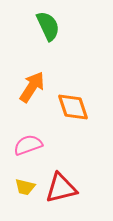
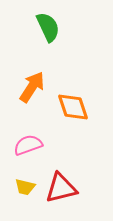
green semicircle: moved 1 px down
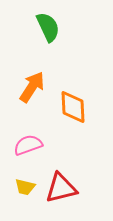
orange diamond: rotated 16 degrees clockwise
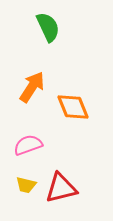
orange diamond: rotated 20 degrees counterclockwise
yellow trapezoid: moved 1 px right, 2 px up
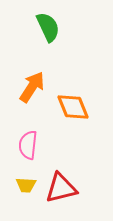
pink semicircle: rotated 64 degrees counterclockwise
yellow trapezoid: rotated 10 degrees counterclockwise
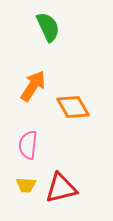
orange arrow: moved 1 px right, 1 px up
orange diamond: rotated 8 degrees counterclockwise
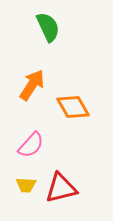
orange arrow: moved 1 px left, 1 px up
pink semicircle: moved 3 px right; rotated 144 degrees counterclockwise
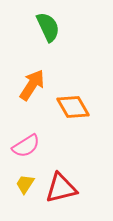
pink semicircle: moved 5 px left, 1 px down; rotated 16 degrees clockwise
yellow trapezoid: moved 1 px left, 1 px up; rotated 120 degrees clockwise
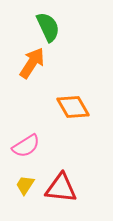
orange arrow: moved 22 px up
yellow trapezoid: moved 1 px down
red triangle: rotated 20 degrees clockwise
